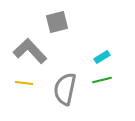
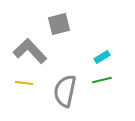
gray square: moved 2 px right, 2 px down
gray semicircle: moved 2 px down
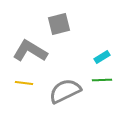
gray L-shape: rotated 16 degrees counterclockwise
green line: rotated 12 degrees clockwise
gray semicircle: rotated 52 degrees clockwise
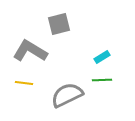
gray semicircle: moved 2 px right, 4 px down
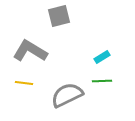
gray square: moved 8 px up
green line: moved 1 px down
